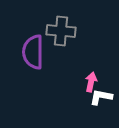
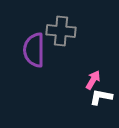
purple semicircle: moved 1 px right, 2 px up
pink arrow: moved 2 px right, 2 px up; rotated 18 degrees clockwise
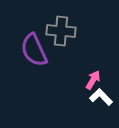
purple semicircle: rotated 24 degrees counterclockwise
white L-shape: rotated 35 degrees clockwise
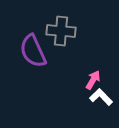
purple semicircle: moved 1 px left, 1 px down
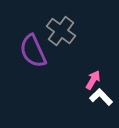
gray cross: rotated 32 degrees clockwise
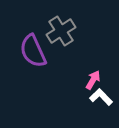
gray cross: rotated 20 degrees clockwise
